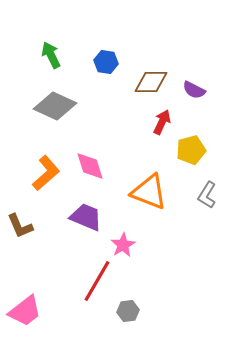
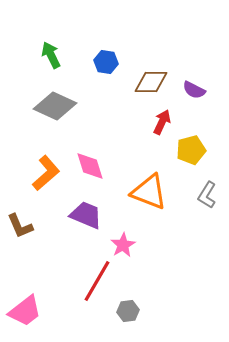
purple trapezoid: moved 2 px up
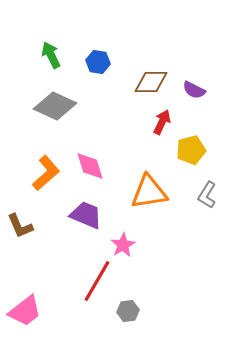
blue hexagon: moved 8 px left
orange triangle: rotated 30 degrees counterclockwise
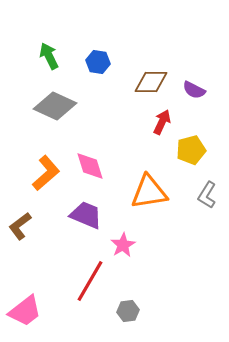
green arrow: moved 2 px left, 1 px down
brown L-shape: rotated 76 degrees clockwise
red line: moved 7 px left
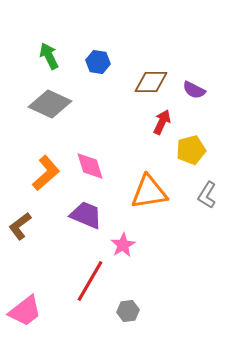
gray diamond: moved 5 px left, 2 px up
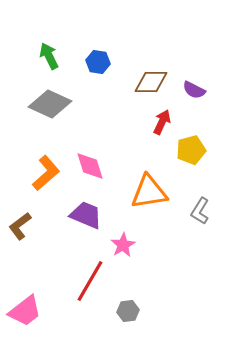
gray L-shape: moved 7 px left, 16 px down
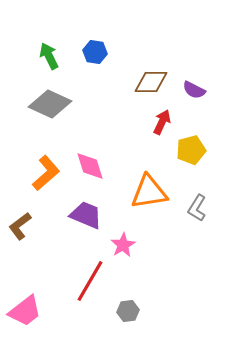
blue hexagon: moved 3 px left, 10 px up
gray L-shape: moved 3 px left, 3 px up
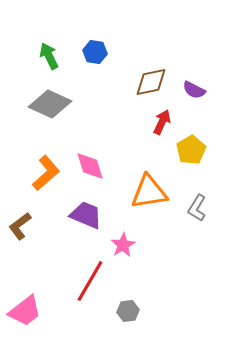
brown diamond: rotated 12 degrees counterclockwise
yellow pentagon: rotated 16 degrees counterclockwise
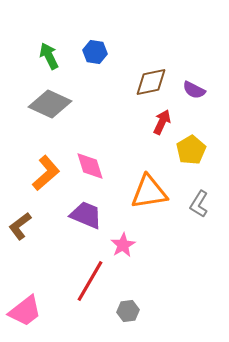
gray L-shape: moved 2 px right, 4 px up
